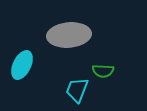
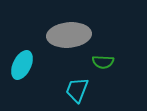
green semicircle: moved 9 px up
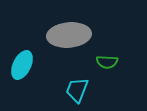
green semicircle: moved 4 px right
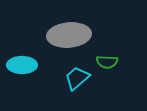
cyan ellipse: rotated 64 degrees clockwise
cyan trapezoid: moved 12 px up; rotated 28 degrees clockwise
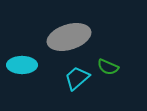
gray ellipse: moved 2 px down; rotated 12 degrees counterclockwise
green semicircle: moved 1 px right, 5 px down; rotated 20 degrees clockwise
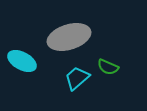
cyan ellipse: moved 4 px up; rotated 28 degrees clockwise
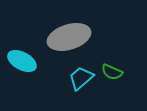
green semicircle: moved 4 px right, 5 px down
cyan trapezoid: moved 4 px right
